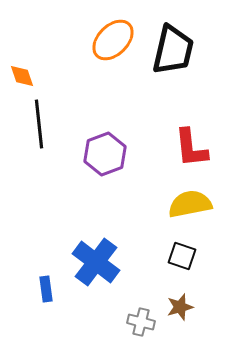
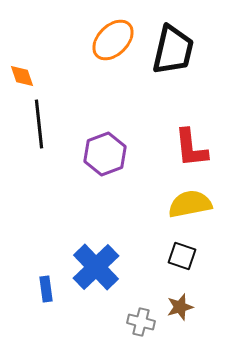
blue cross: moved 5 px down; rotated 9 degrees clockwise
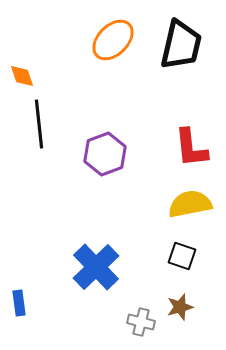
black trapezoid: moved 8 px right, 5 px up
blue rectangle: moved 27 px left, 14 px down
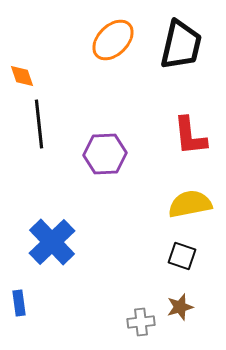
red L-shape: moved 1 px left, 12 px up
purple hexagon: rotated 18 degrees clockwise
blue cross: moved 44 px left, 25 px up
gray cross: rotated 20 degrees counterclockwise
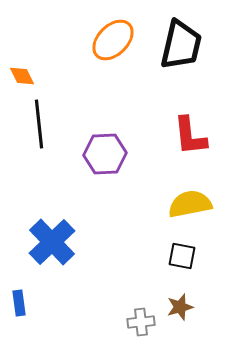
orange diamond: rotated 8 degrees counterclockwise
black square: rotated 8 degrees counterclockwise
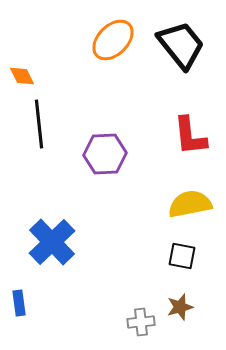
black trapezoid: rotated 52 degrees counterclockwise
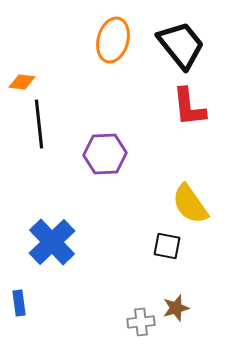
orange ellipse: rotated 30 degrees counterclockwise
orange diamond: moved 6 px down; rotated 56 degrees counterclockwise
red L-shape: moved 1 px left, 29 px up
yellow semicircle: rotated 114 degrees counterclockwise
black square: moved 15 px left, 10 px up
brown star: moved 4 px left, 1 px down
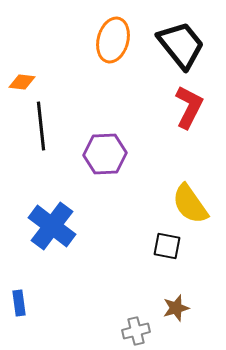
red L-shape: rotated 147 degrees counterclockwise
black line: moved 2 px right, 2 px down
blue cross: moved 16 px up; rotated 9 degrees counterclockwise
gray cross: moved 5 px left, 9 px down; rotated 8 degrees counterclockwise
